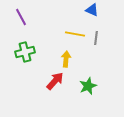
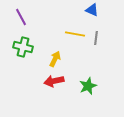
green cross: moved 2 px left, 5 px up; rotated 30 degrees clockwise
yellow arrow: moved 11 px left; rotated 21 degrees clockwise
red arrow: moved 1 px left; rotated 144 degrees counterclockwise
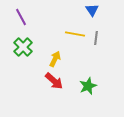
blue triangle: rotated 32 degrees clockwise
green cross: rotated 30 degrees clockwise
red arrow: rotated 126 degrees counterclockwise
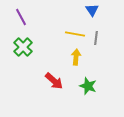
yellow arrow: moved 21 px right, 2 px up; rotated 21 degrees counterclockwise
green star: rotated 30 degrees counterclockwise
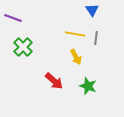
purple line: moved 8 px left, 1 px down; rotated 42 degrees counterclockwise
yellow arrow: rotated 147 degrees clockwise
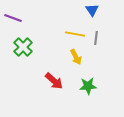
green star: rotated 24 degrees counterclockwise
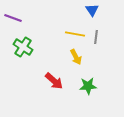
gray line: moved 1 px up
green cross: rotated 12 degrees counterclockwise
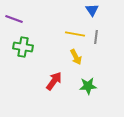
purple line: moved 1 px right, 1 px down
green cross: rotated 24 degrees counterclockwise
red arrow: rotated 96 degrees counterclockwise
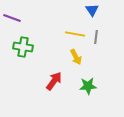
purple line: moved 2 px left, 1 px up
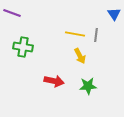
blue triangle: moved 22 px right, 4 px down
purple line: moved 5 px up
gray line: moved 2 px up
yellow arrow: moved 4 px right, 1 px up
red arrow: rotated 66 degrees clockwise
